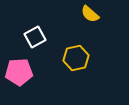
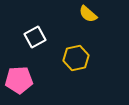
yellow semicircle: moved 2 px left
pink pentagon: moved 8 px down
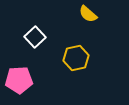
white square: rotated 15 degrees counterclockwise
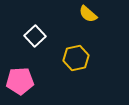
white square: moved 1 px up
pink pentagon: moved 1 px right, 1 px down
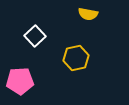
yellow semicircle: rotated 30 degrees counterclockwise
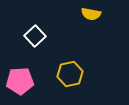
yellow semicircle: moved 3 px right
yellow hexagon: moved 6 px left, 16 px down
